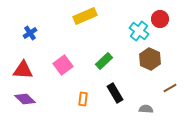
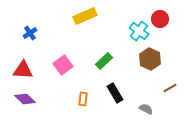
gray semicircle: rotated 24 degrees clockwise
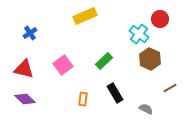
cyan cross: moved 3 px down
red triangle: moved 1 px right, 1 px up; rotated 10 degrees clockwise
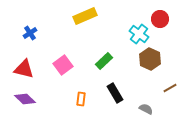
orange rectangle: moved 2 px left
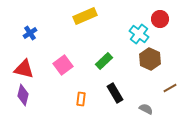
purple diamond: moved 2 px left, 4 px up; rotated 60 degrees clockwise
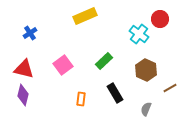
brown hexagon: moved 4 px left, 11 px down
gray semicircle: rotated 96 degrees counterclockwise
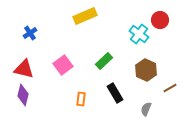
red circle: moved 1 px down
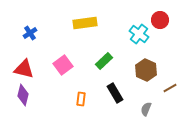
yellow rectangle: moved 7 px down; rotated 15 degrees clockwise
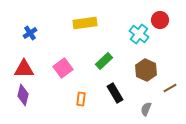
pink square: moved 3 px down
red triangle: rotated 15 degrees counterclockwise
